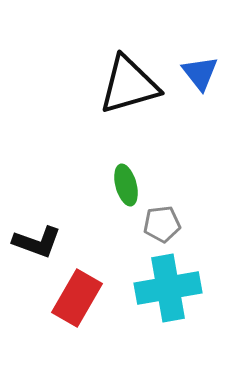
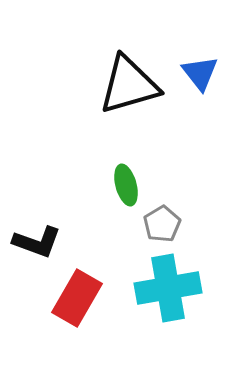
gray pentagon: rotated 24 degrees counterclockwise
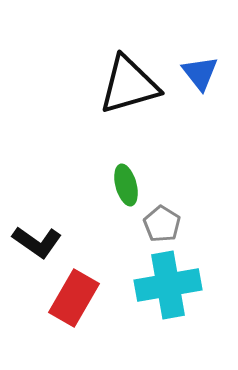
gray pentagon: rotated 9 degrees counterclockwise
black L-shape: rotated 15 degrees clockwise
cyan cross: moved 3 px up
red rectangle: moved 3 px left
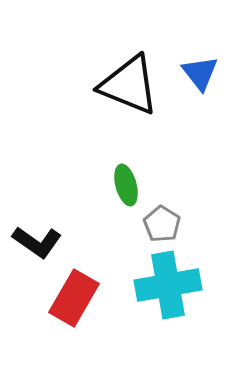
black triangle: rotated 38 degrees clockwise
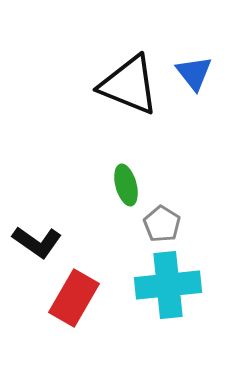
blue triangle: moved 6 px left
cyan cross: rotated 4 degrees clockwise
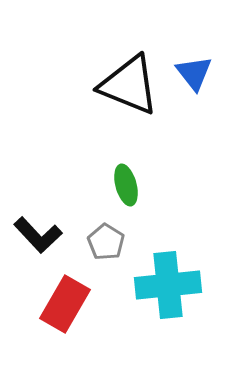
gray pentagon: moved 56 px left, 18 px down
black L-shape: moved 1 px right, 7 px up; rotated 12 degrees clockwise
red rectangle: moved 9 px left, 6 px down
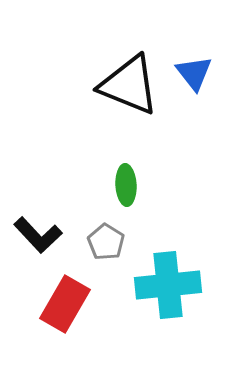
green ellipse: rotated 12 degrees clockwise
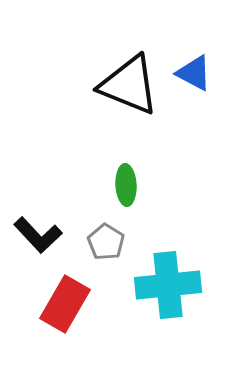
blue triangle: rotated 24 degrees counterclockwise
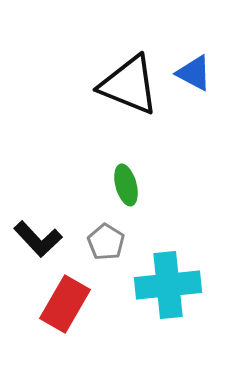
green ellipse: rotated 12 degrees counterclockwise
black L-shape: moved 4 px down
